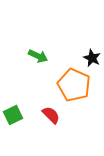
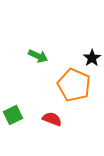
black star: rotated 12 degrees clockwise
red semicircle: moved 1 px right, 4 px down; rotated 24 degrees counterclockwise
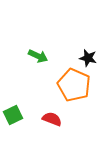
black star: moved 4 px left; rotated 24 degrees counterclockwise
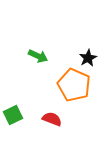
black star: rotated 30 degrees clockwise
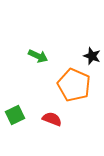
black star: moved 4 px right, 2 px up; rotated 24 degrees counterclockwise
green square: moved 2 px right
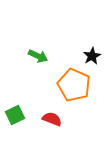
black star: rotated 24 degrees clockwise
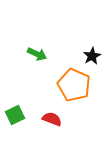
green arrow: moved 1 px left, 2 px up
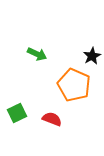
green square: moved 2 px right, 2 px up
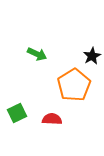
orange pentagon: rotated 16 degrees clockwise
red semicircle: rotated 18 degrees counterclockwise
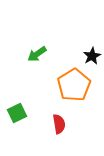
green arrow: rotated 120 degrees clockwise
red semicircle: moved 7 px right, 5 px down; rotated 78 degrees clockwise
